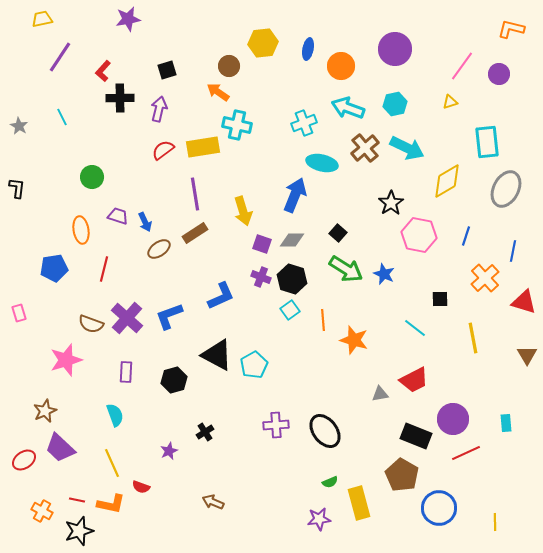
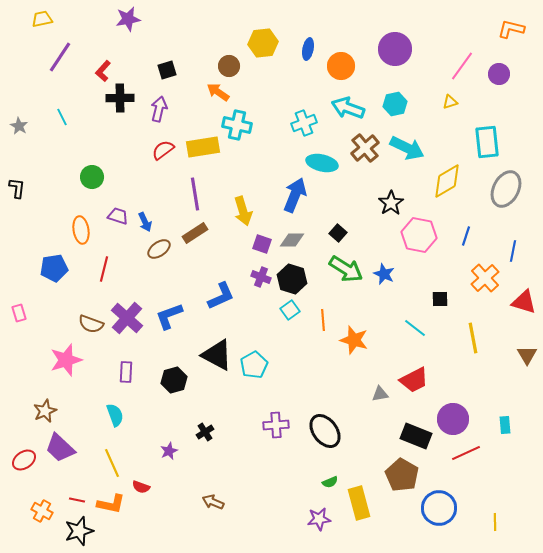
cyan rectangle at (506, 423): moved 1 px left, 2 px down
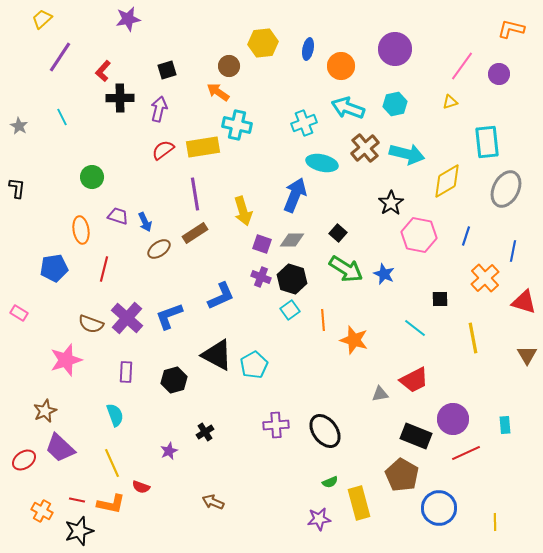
yellow trapezoid at (42, 19): rotated 30 degrees counterclockwise
cyan arrow at (407, 148): moved 6 px down; rotated 12 degrees counterclockwise
pink rectangle at (19, 313): rotated 42 degrees counterclockwise
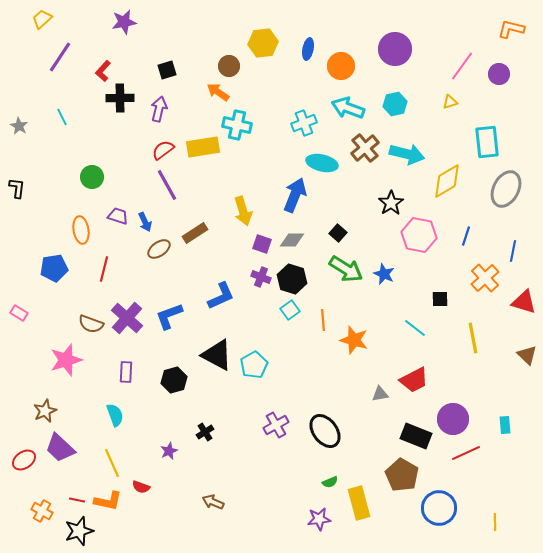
purple star at (128, 19): moved 4 px left, 3 px down
purple line at (195, 194): moved 28 px left, 9 px up; rotated 20 degrees counterclockwise
brown triangle at (527, 355): rotated 15 degrees counterclockwise
purple cross at (276, 425): rotated 25 degrees counterclockwise
orange L-shape at (111, 504): moved 3 px left, 3 px up
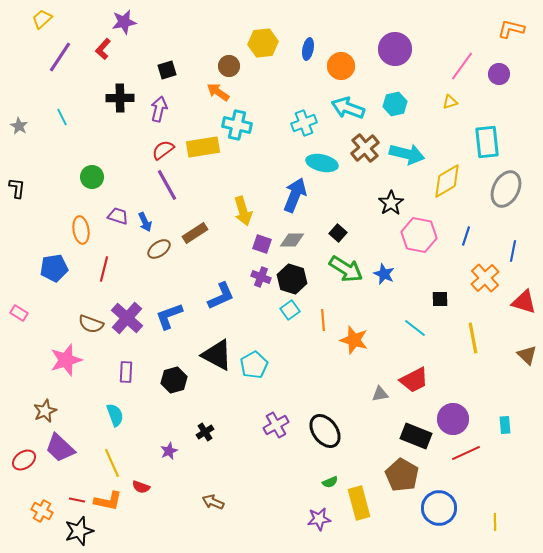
red L-shape at (103, 71): moved 22 px up
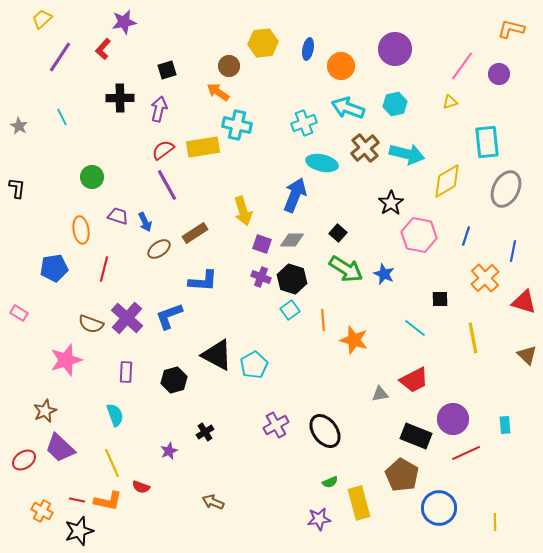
blue L-shape at (221, 296): moved 18 px left, 15 px up; rotated 28 degrees clockwise
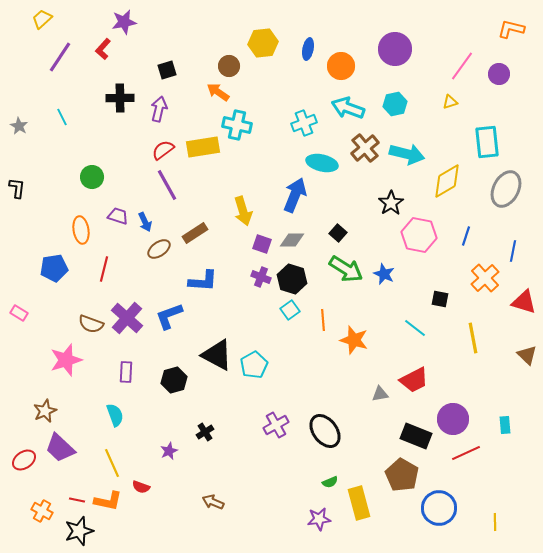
black square at (440, 299): rotated 12 degrees clockwise
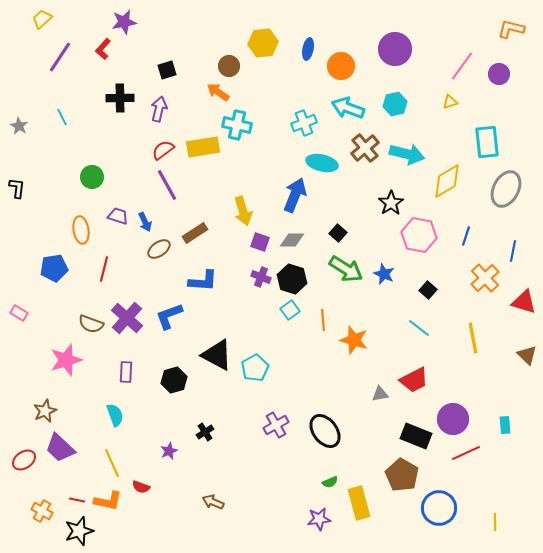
purple square at (262, 244): moved 2 px left, 2 px up
black square at (440, 299): moved 12 px left, 9 px up; rotated 30 degrees clockwise
cyan line at (415, 328): moved 4 px right
cyan pentagon at (254, 365): moved 1 px right, 3 px down
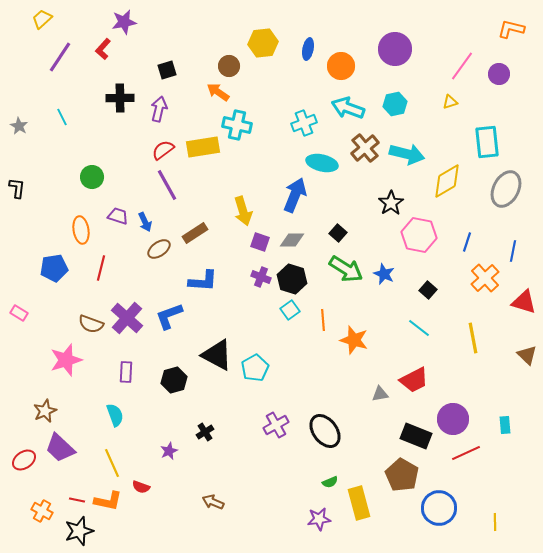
blue line at (466, 236): moved 1 px right, 6 px down
red line at (104, 269): moved 3 px left, 1 px up
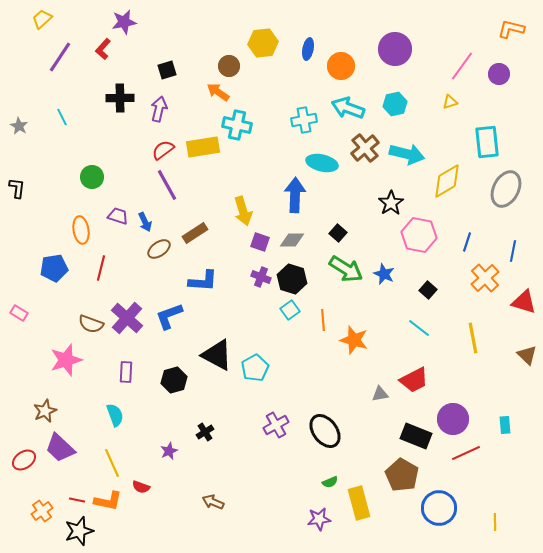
cyan cross at (304, 123): moved 3 px up; rotated 10 degrees clockwise
blue arrow at (295, 195): rotated 20 degrees counterclockwise
orange cross at (42, 511): rotated 25 degrees clockwise
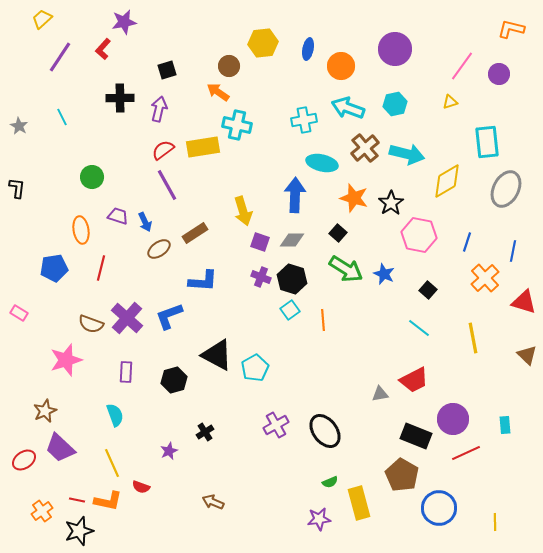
orange star at (354, 340): moved 142 px up
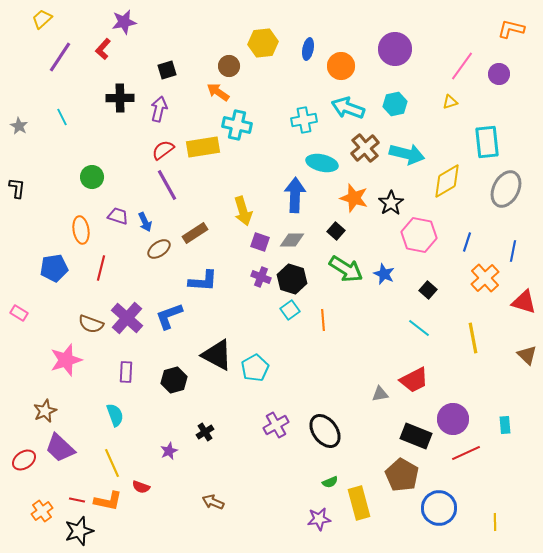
black square at (338, 233): moved 2 px left, 2 px up
